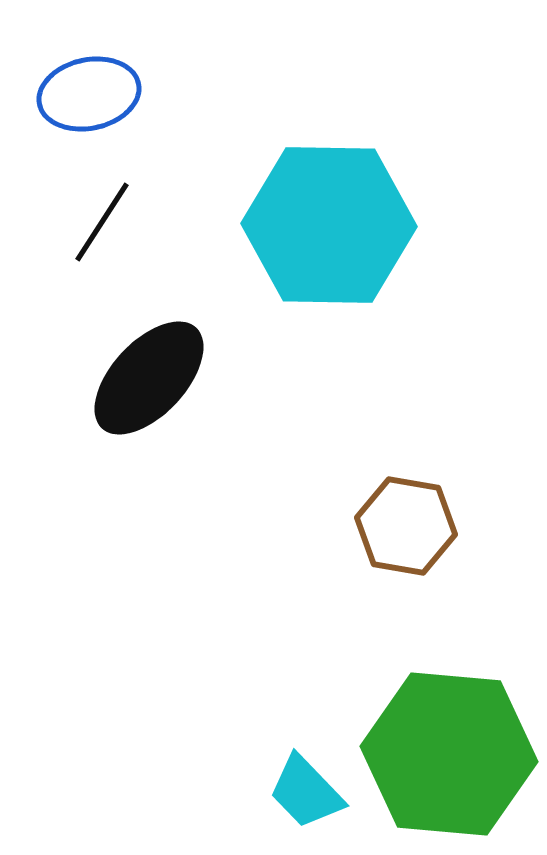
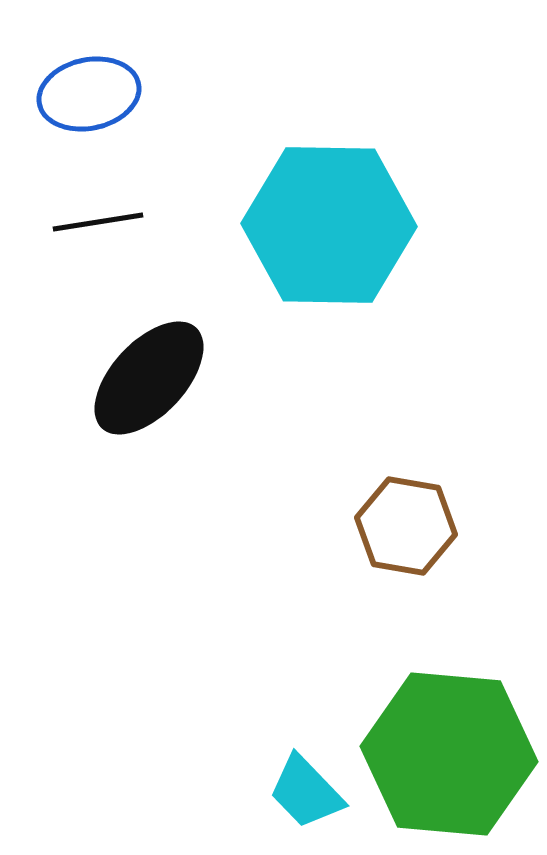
black line: moved 4 px left; rotated 48 degrees clockwise
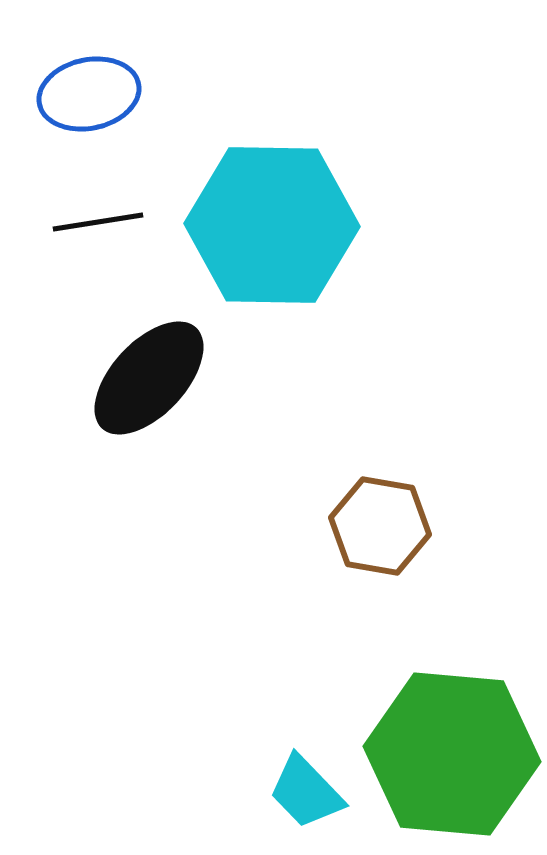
cyan hexagon: moved 57 px left
brown hexagon: moved 26 px left
green hexagon: moved 3 px right
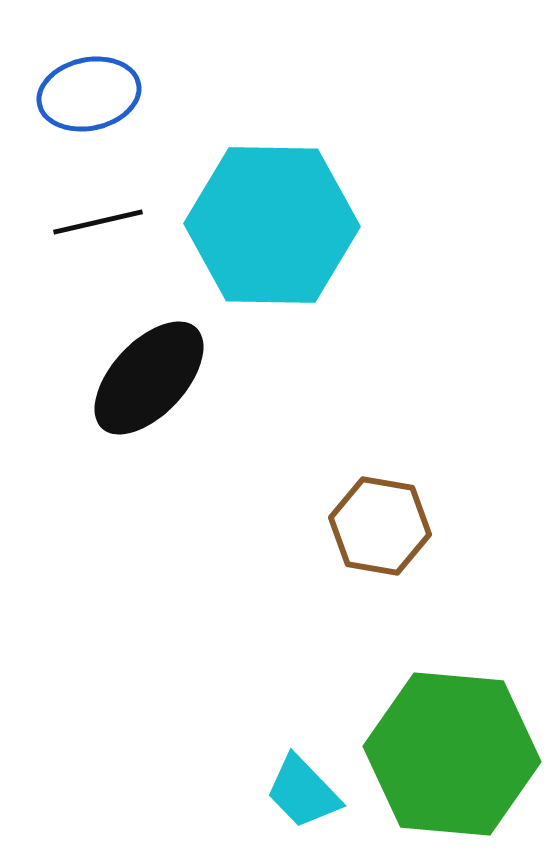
black line: rotated 4 degrees counterclockwise
cyan trapezoid: moved 3 px left
